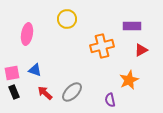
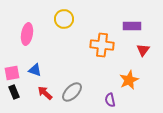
yellow circle: moved 3 px left
orange cross: moved 1 px up; rotated 20 degrees clockwise
red triangle: moved 2 px right; rotated 24 degrees counterclockwise
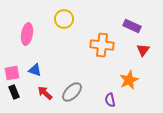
purple rectangle: rotated 24 degrees clockwise
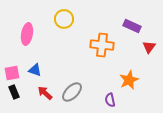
red triangle: moved 6 px right, 3 px up
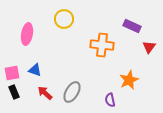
gray ellipse: rotated 15 degrees counterclockwise
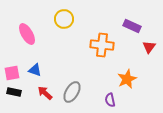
pink ellipse: rotated 40 degrees counterclockwise
orange star: moved 2 px left, 1 px up
black rectangle: rotated 56 degrees counterclockwise
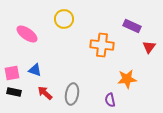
pink ellipse: rotated 25 degrees counterclockwise
orange star: rotated 18 degrees clockwise
gray ellipse: moved 2 px down; rotated 20 degrees counterclockwise
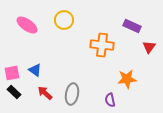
yellow circle: moved 1 px down
pink ellipse: moved 9 px up
blue triangle: rotated 16 degrees clockwise
black rectangle: rotated 32 degrees clockwise
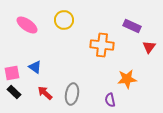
blue triangle: moved 3 px up
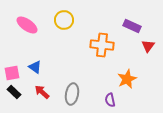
red triangle: moved 1 px left, 1 px up
orange star: rotated 18 degrees counterclockwise
red arrow: moved 3 px left, 1 px up
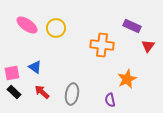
yellow circle: moved 8 px left, 8 px down
